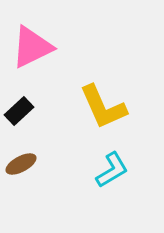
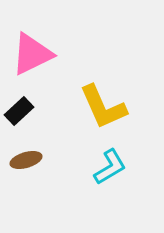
pink triangle: moved 7 px down
brown ellipse: moved 5 px right, 4 px up; rotated 12 degrees clockwise
cyan L-shape: moved 2 px left, 3 px up
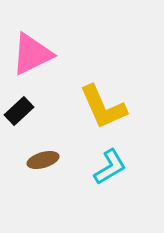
brown ellipse: moved 17 px right
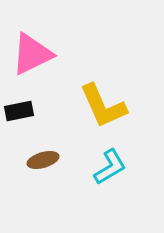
yellow L-shape: moved 1 px up
black rectangle: rotated 32 degrees clockwise
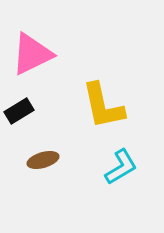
yellow L-shape: rotated 12 degrees clockwise
black rectangle: rotated 20 degrees counterclockwise
cyan L-shape: moved 11 px right
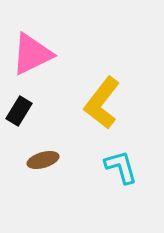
yellow L-shape: moved 1 px left, 3 px up; rotated 50 degrees clockwise
black rectangle: rotated 28 degrees counterclockwise
cyan L-shape: rotated 75 degrees counterclockwise
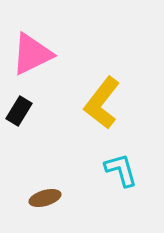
brown ellipse: moved 2 px right, 38 px down
cyan L-shape: moved 3 px down
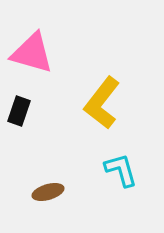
pink triangle: moved 1 px up; rotated 42 degrees clockwise
black rectangle: rotated 12 degrees counterclockwise
brown ellipse: moved 3 px right, 6 px up
